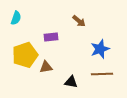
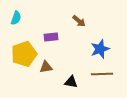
yellow pentagon: moved 1 px left, 1 px up
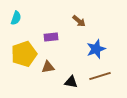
blue star: moved 4 px left
brown triangle: moved 2 px right
brown line: moved 2 px left, 2 px down; rotated 15 degrees counterclockwise
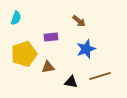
blue star: moved 10 px left
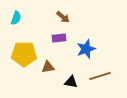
brown arrow: moved 16 px left, 4 px up
purple rectangle: moved 8 px right, 1 px down
yellow pentagon: rotated 20 degrees clockwise
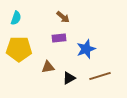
yellow pentagon: moved 5 px left, 5 px up
black triangle: moved 2 px left, 4 px up; rotated 40 degrees counterclockwise
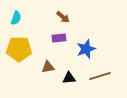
black triangle: rotated 24 degrees clockwise
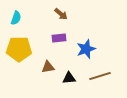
brown arrow: moved 2 px left, 3 px up
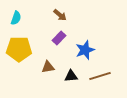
brown arrow: moved 1 px left, 1 px down
purple rectangle: rotated 40 degrees counterclockwise
blue star: moved 1 px left, 1 px down
black triangle: moved 2 px right, 2 px up
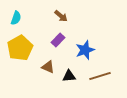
brown arrow: moved 1 px right, 1 px down
purple rectangle: moved 1 px left, 2 px down
yellow pentagon: moved 1 px right, 1 px up; rotated 30 degrees counterclockwise
brown triangle: rotated 32 degrees clockwise
black triangle: moved 2 px left
